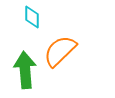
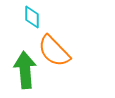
orange semicircle: moved 6 px left; rotated 90 degrees counterclockwise
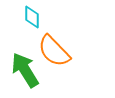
green arrow: rotated 27 degrees counterclockwise
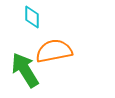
orange semicircle: rotated 123 degrees clockwise
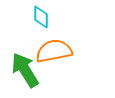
cyan diamond: moved 9 px right
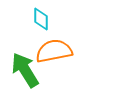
cyan diamond: moved 2 px down
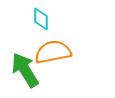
orange semicircle: moved 1 px left, 1 px down
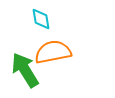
cyan diamond: rotated 10 degrees counterclockwise
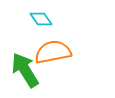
cyan diamond: rotated 25 degrees counterclockwise
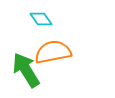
green arrow: moved 1 px right
